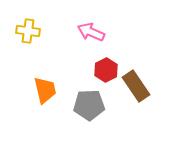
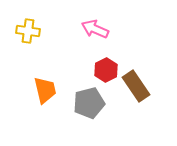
pink arrow: moved 4 px right, 3 px up
gray pentagon: moved 2 px up; rotated 12 degrees counterclockwise
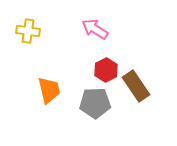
pink arrow: rotated 8 degrees clockwise
orange trapezoid: moved 4 px right
gray pentagon: moved 6 px right; rotated 12 degrees clockwise
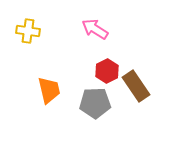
red hexagon: moved 1 px right, 1 px down
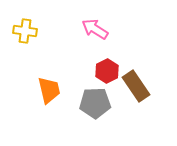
yellow cross: moved 3 px left
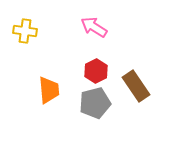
pink arrow: moved 1 px left, 2 px up
red hexagon: moved 11 px left
orange trapezoid: rotated 8 degrees clockwise
gray pentagon: rotated 12 degrees counterclockwise
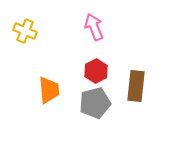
pink arrow: rotated 36 degrees clockwise
yellow cross: rotated 15 degrees clockwise
brown rectangle: rotated 40 degrees clockwise
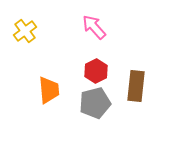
pink arrow: rotated 20 degrees counterclockwise
yellow cross: rotated 30 degrees clockwise
